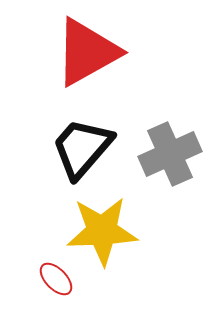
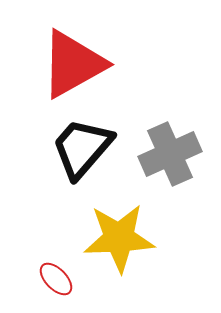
red triangle: moved 14 px left, 12 px down
yellow star: moved 17 px right, 7 px down
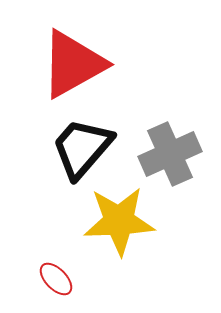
yellow star: moved 17 px up
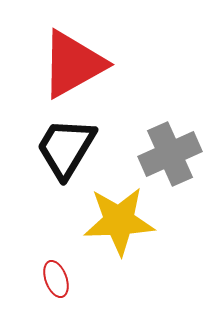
black trapezoid: moved 16 px left; rotated 10 degrees counterclockwise
red ellipse: rotated 24 degrees clockwise
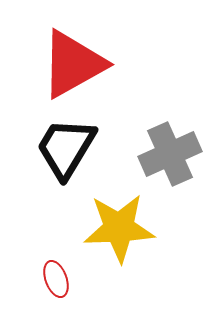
yellow star: moved 7 px down
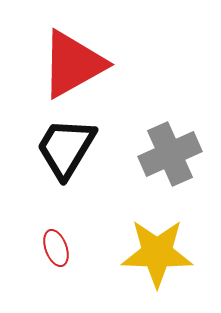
yellow star: moved 38 px right, 25 px down; rotated 4 degrees clockwise
red ellipse: moved 31 px up
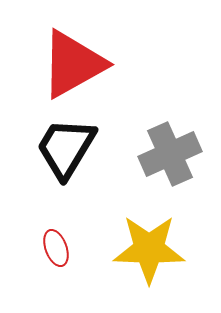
yellow star: moved 8 px left, 4 px up
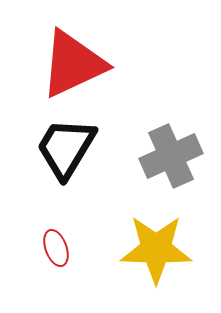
red triangle: rotated 4 degrees clockwise
gray cross: moved 1 px right, 2 px down
yellow star: moved 7 px right
